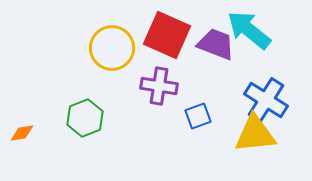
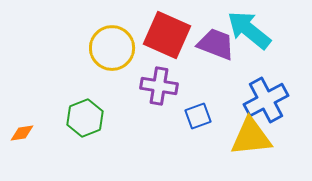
blue cross: rotated 30 degrees clockwise
yellow triangle: moved 4 px left, 3 px down
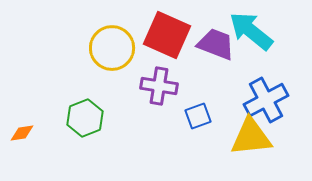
cyan arrow: moved 2 px right, 1 px down
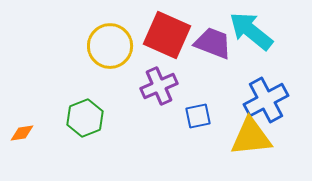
purple trapezoid: moved 3 px left, 1 px up
yellow circle: moved 2 px left, 2 px up
purple cross: rotated 33 degrees counterclockwise
blue square: rotated 8 degrees clockwise
